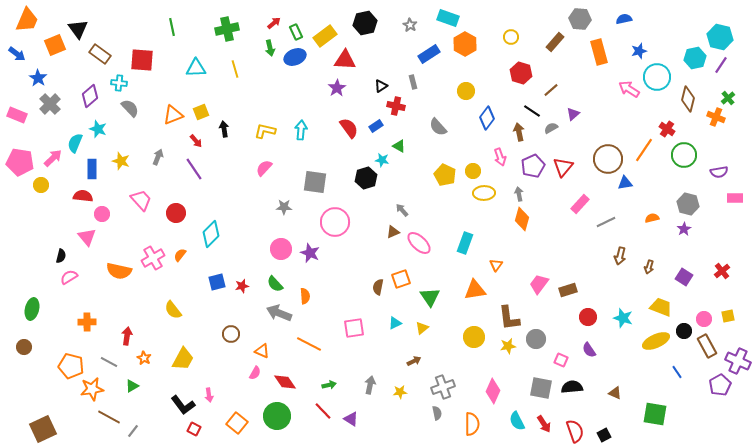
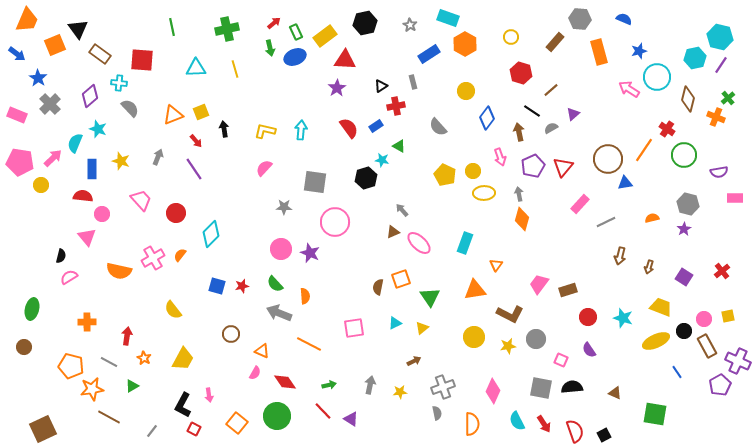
blue semicircle at (624, 19): rotated 35 degrees clockwise
red cross at (396, 106): rotated 24 degrees counterclockwise
blue square at (217, 282): moved 4 px down; rotated 30 degrees clockwise
brown L-shape at (509, 318): moved 1 px right, 4 px up; rotated 56 degrees counterclockwise
black L-shape at (183, 405): rotated 65 degrees clockwise
gray line at (133, 431): moved 19 px right
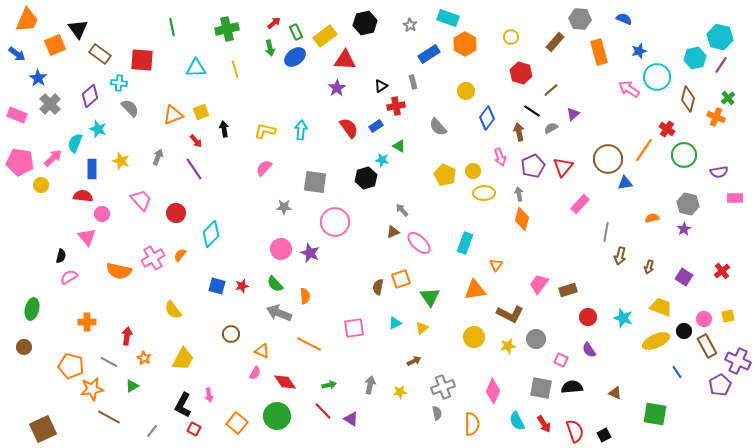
blue ellipse at (295, 57): rotated 15 degrees counterclockwise
gray line at (606, 222): moved 10 px down; rotated 54 degrees counterclockwise
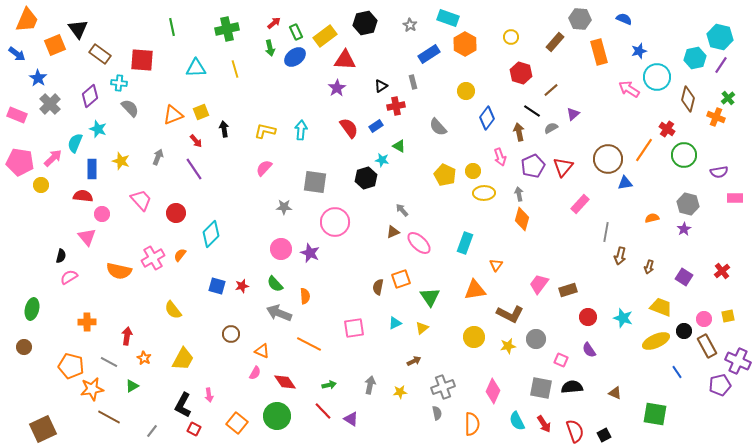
purple pentagon at (720, 385): rotated 15 degrees clockwise
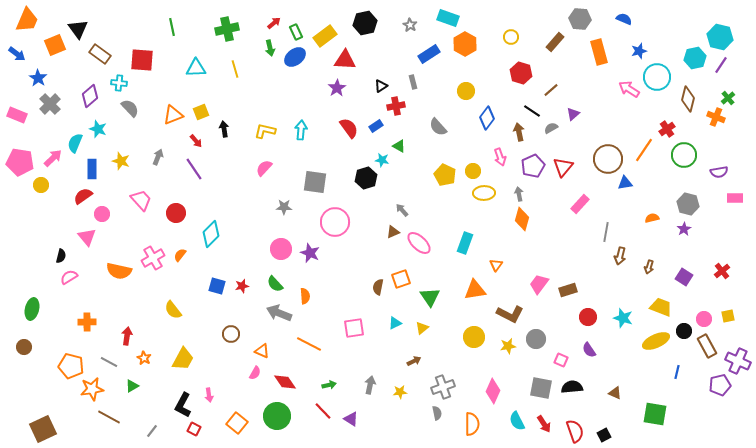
red cross at (667, 129): rotated 21 degrees clockwise
red semicircle at (83, 196): rotated 42 degrees counterclockwise
blue line at (677, 372): rotated 48 degrees clockwise
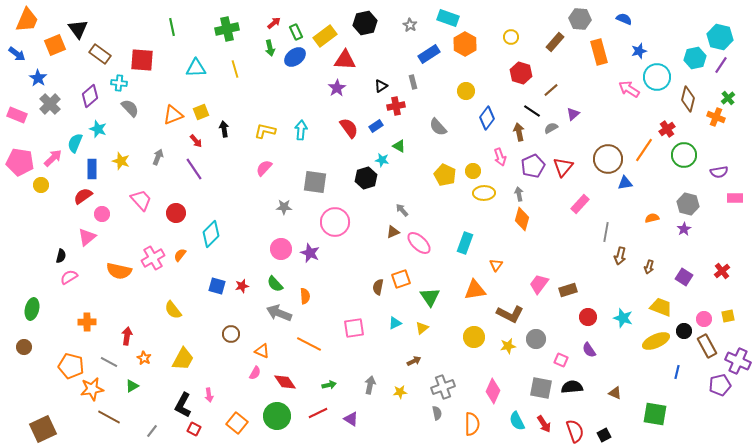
pink triangle at (87, 237): rotated 30 degrees clockwise
red line at (323, 411): moved 5 px left, 2 px down; rotated 72 degrees counterclockwise
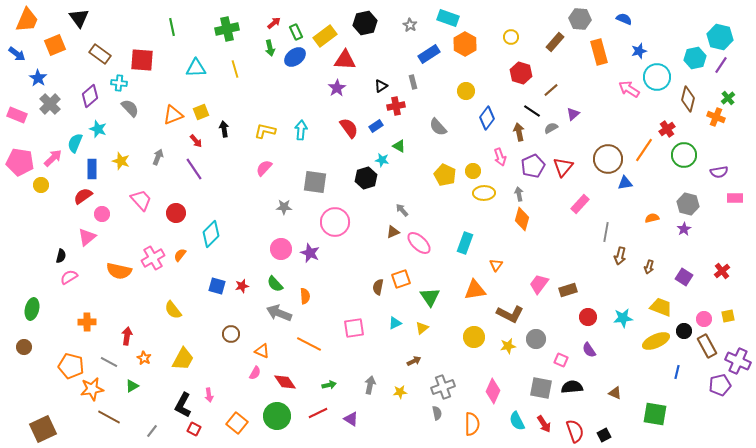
black triangle at (78, 29): moved 1 px right, 11 px up
cyan star at (623, 318): rotated 24 degrees counterclockwise
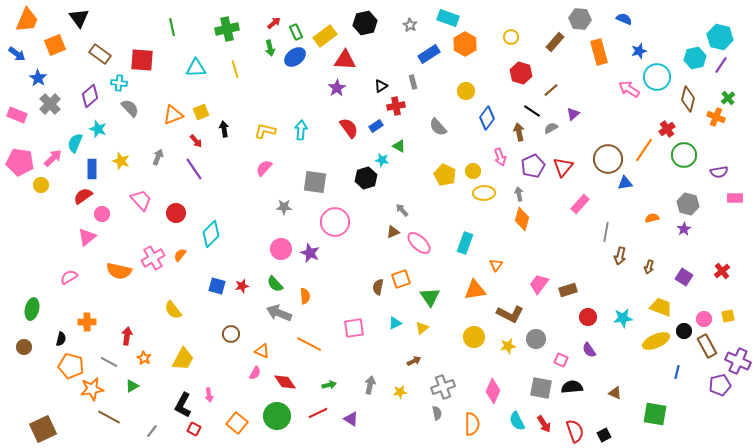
black semicircle at (61, 256): moved 83 px down
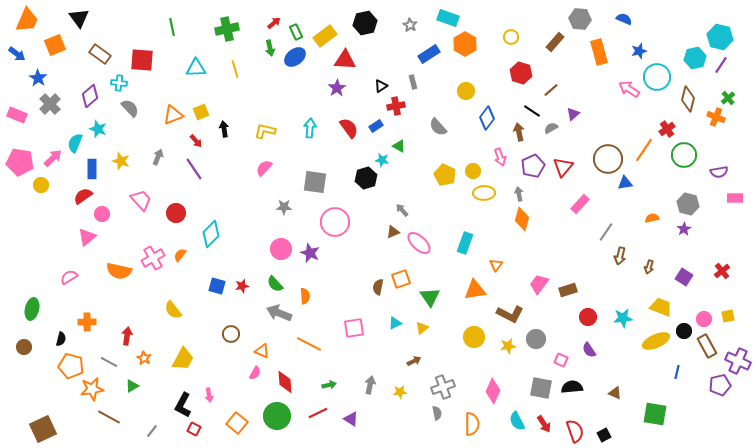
cyan arrow at (301, 130): moved 9 px right, 2 px up
gray line at (606, 232): rotated 24 degrees clockwise
red diamond at (285, 382): rotated 30 degrees clockwise
